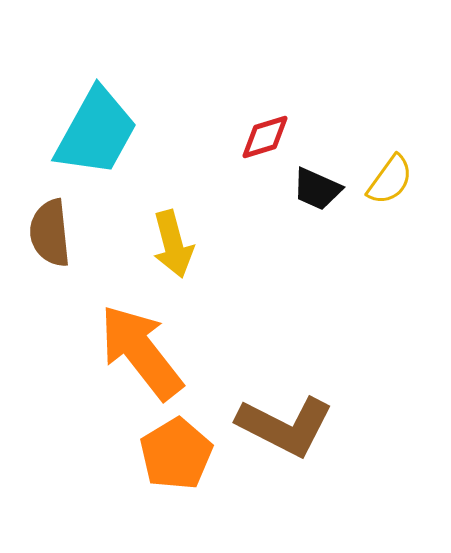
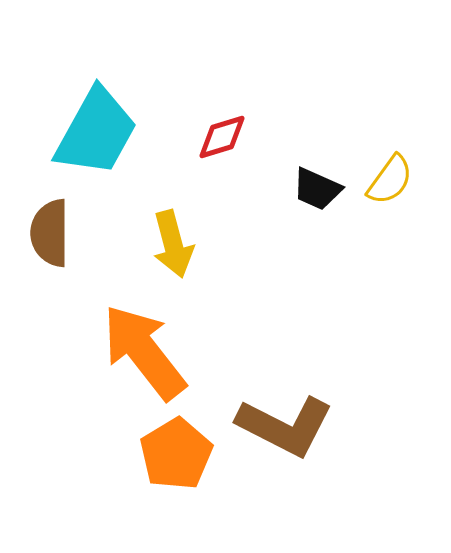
red diamond: moved 43 px left
brown semicircle: rotated 6 degrees clockwise
orange arrow: moved 3 px right
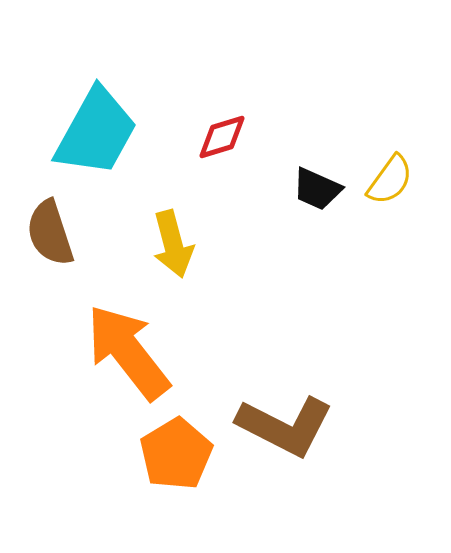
brown semicircle: rotated 18 degrees counterclockwise
orange arrow: moved 16 px left
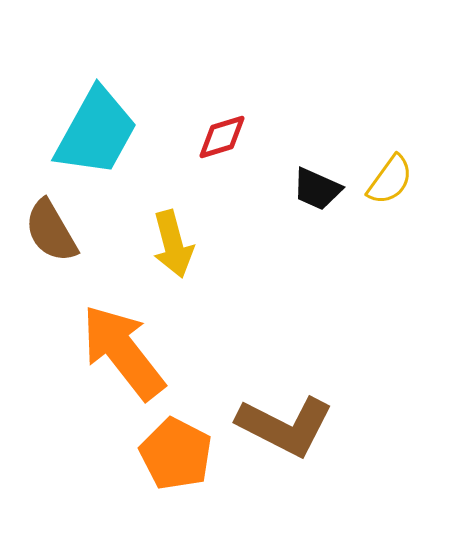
brown semicircle: moved 1 px right, 2 px up; rotated 12 degrees counterclockwise
orange arrow: moved 5 px left
orange pentagon: rotated 14 degrees counterclockwise
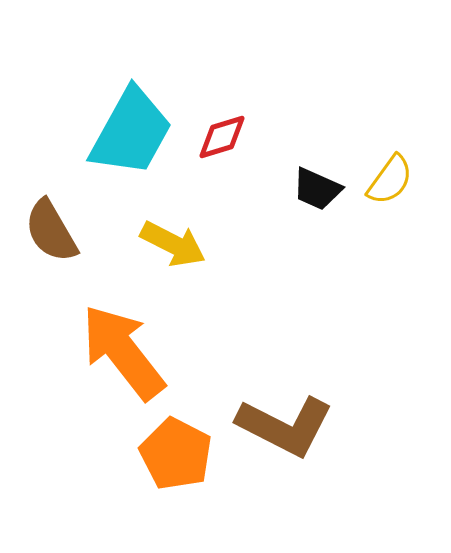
cyan trapezoid: moved 35 px right
yellow arrow: rotated 48 degrees counterclockwise
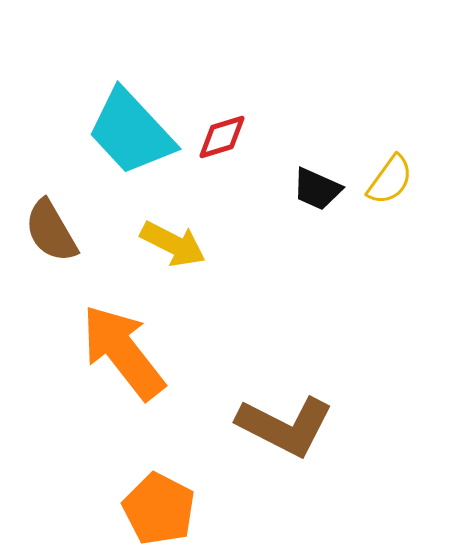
cyan trapezoid: rotated 108 degrees clockwise
orange pentagon: moved 17 px left, 55 px down
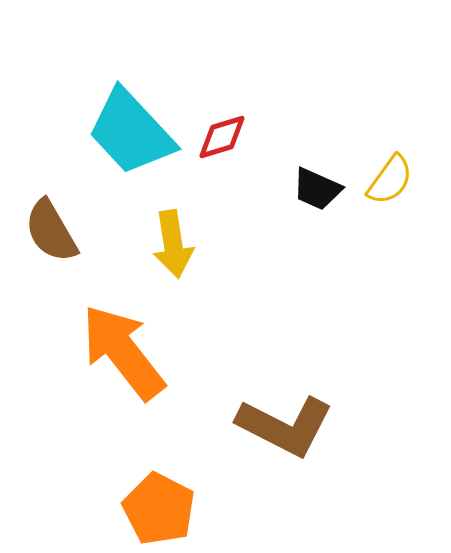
yellow arrow: rotated 54 degrees clockwise
